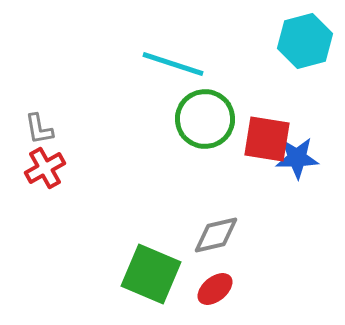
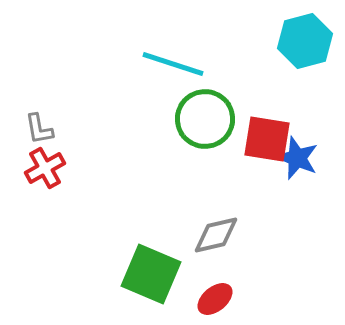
blue star: rotated 24 degrees clockwise
red ellipse: moved 10 px down
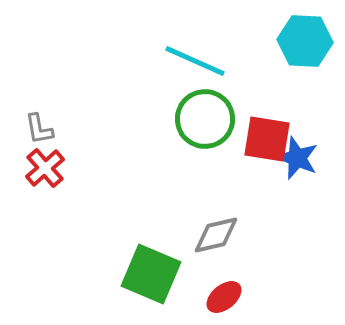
cyan hexagon: rotated 18 degrees clockwise
cyan line: moved 22 px right, 3 px up; rotated 6 degrees clockwise
red cross: rotated 12 degrees counterclockwise
red ellipse: moved 9 px right, 2 px up
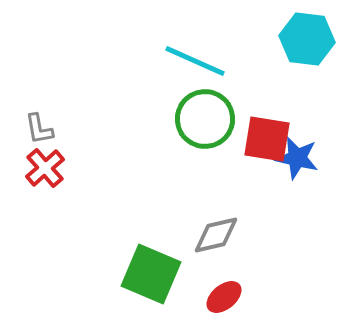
cyan hexagon: moved 2 px right, 2 px up; rotated 4 degrees clockwise
blue star: rotated 9 degrees counterclockwise
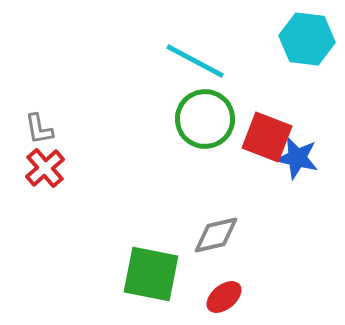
cyan line: rotated 4 degrees clockwise
red square: moved 2 px up; rotated 12 degrees clockwise
green square: rotated 12 degrees counterclockwise
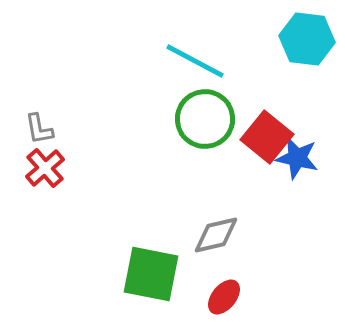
red square: rotated 18 degrees clockwise
red ellipse: rotated 12 degrees counterclockwise
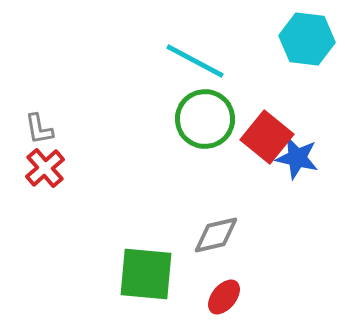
green square: moved 5 px left; rotated 6 degrees counterclockwise
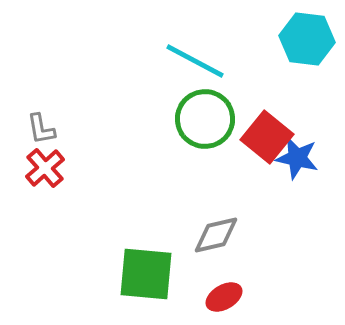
gray L-shape: moved 2 px right
red ellipse: rotated 21 degrees clockwise
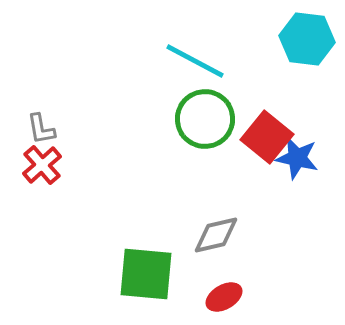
red cross: moved 3 px left, 3 px up
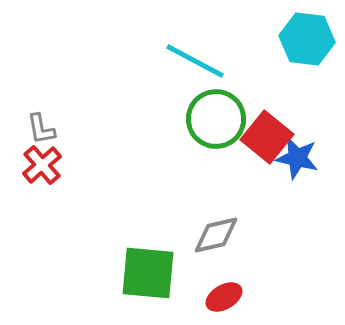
green circle: moved 11 px right
green square: moved 2 px right, 1 px up
